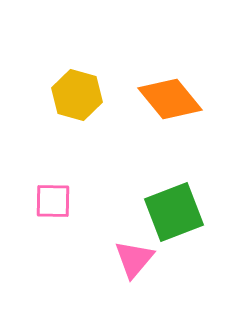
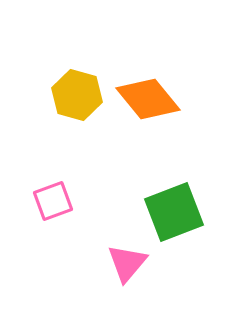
orange diamond: moved 22 px left
pink square: rotated 21 degrees counterclockwise
pink triangle: moved 7 px left, 4 px down
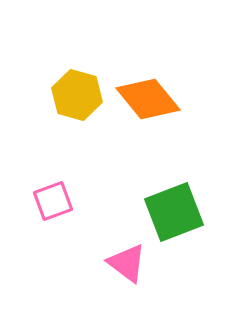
pink triangle: rotated 33 degrees counterclockwise
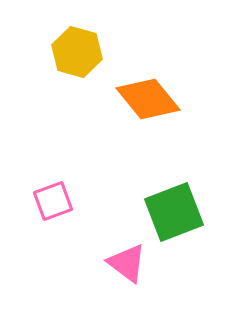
yellow hexagon: moved 43 px up
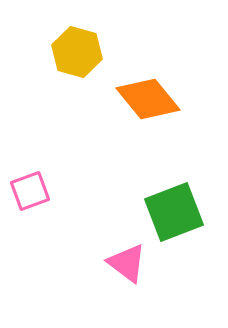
pink square: moved 23 px left, 10 px up
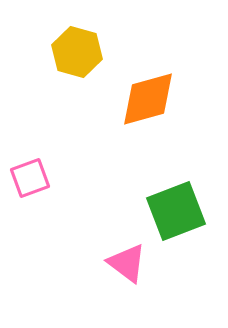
orange diamond: rotated 66 degrees counterclockwise
pink square: moved 13 px up
green square: moved 2 px right, 1 px up
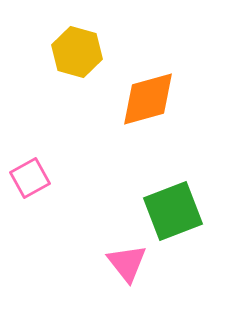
pink square: rotated 9 degrees counterclockwise
green square: moved 3 px left
pink triangle: rotated 15 degrees clockwise
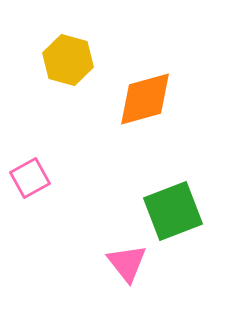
yellow hexagon: moved 9 px left, 8 px down
orange diamond: moved 3 px left
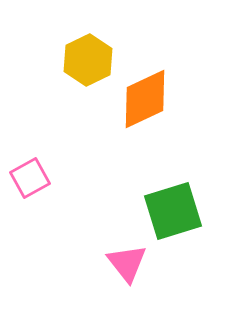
yellow hexagon: moved 20 px right; rotated 18 degrees clockwise
orange diamond: rotated 10 degrees counterclockwise
green square: rotated 4 degrees clockwise
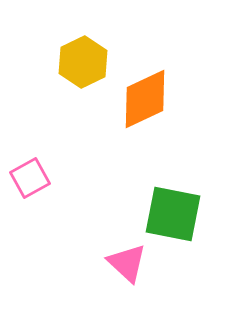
yellow hexagon: moved 5 px left, 2 px down
green square: moved 3 px down; rotated 28 degrees clockwise
pink triangle: rotated 9 degrees counterclockwise
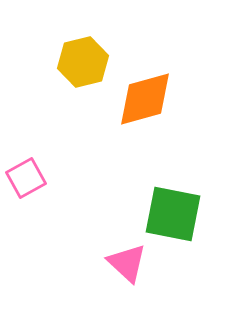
yellow hexagon: rotated 12 degrees clockwise
orange diamond: rotated 10 degrees clockwise
pink square: moved 4 px left
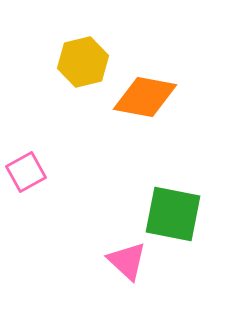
orange diamond: moved 2 px up; rotated 26 degrees clockwise
pink square: moved 6 px up
pink triangle: moved 2 px up
